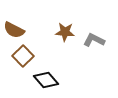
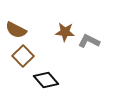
brown semicircle: moved 2 px right
gray L-shape: moved 5 px left, 1 px down
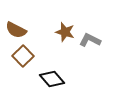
brown star: rotated 12 degrees clockwise
gray L-shape: moved 1 px right, 1 px up
black diamond: moved 6 px right, 1 px up
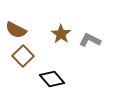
brown star: moved 4 px left, 2 px down; rotated 18 degrees clockwise
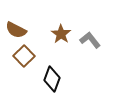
gray L-shape: rotated 25 degrees clockwise
brown square: moved 1 px right
black diamond: rotated 60 degrees clockwise
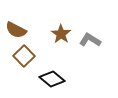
gray L-shape: rotated 20 degrees counterclockwise
black diamond: rotated 70 degrees counterclockwise
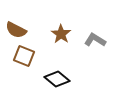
gray L-shape: moved 5 px right
brown square: rotated 25 degrees counterclockwise
black diamond: moved 5 px right
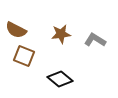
brown star: rotated 30 degrees clockwise
black diamond: moved 3 px right
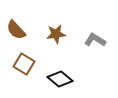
brown semicircle: rotated 20 degrees clockwise
brown star: moved 5 px left
brown square: moved 8 px down; rotated 10 degrees clockwise
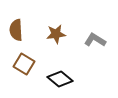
brown semicircle: rotated 40 degrees clockwise
